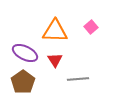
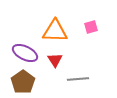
pink square: rotated 24 degrees clockwise
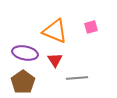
orange triangle: rotated 20 degrees clockwise
purple ellipse: rotated 15 degrees counterclockwise
gray line: moved 1 px left, 1 px up
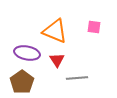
pink square: moved 3 px right; rotated 24 degrees clockwise
purple ellipse: moved 2 px right
red triangle: moved 2 px right
brown pentagon: moved 1 px left
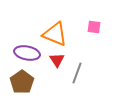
orange triangle: moved 3 px down
gray line: moved 5 px up; rotated 65 degrees counterclockwise
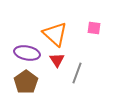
pink square: moved 1 px down
orange triangle: rotated 20 degrees clockwise
brown pentagon: moved 4 px right
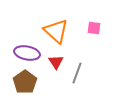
orange triangle: moved 1 px right, 3 px up
red triangle: moved 1 px left, 2 px down
brown pentagon: moved 1 px left
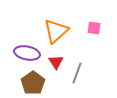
orange triangle: rotated 36 degrees clockwise
brown pentagon: moved 8 px right, 1 px down
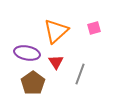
pink square: rotated 24 degrees counterclockwise
gray line: moved 3 px right, 1 px down
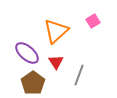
pink square: moved 1 px left, 7 px up; rotated 16 degrees counterclockwise
purple ellipse: rotated 30 degrees clockwise
gray line: moved 1 px left, 1 px down
